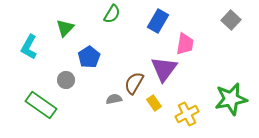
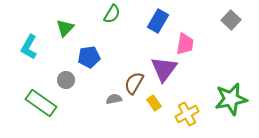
blue pentagon: rotated 25 degrees clockwise
green rectangle: moved 2 px up
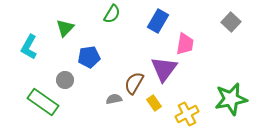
gray square: moved 2 px down
gray circle: moved 1 px left
green rectangle: moved 2 px right, 1 px up
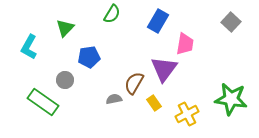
green star: rotated 20 degrees clockwise
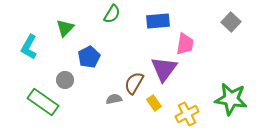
blue rectangle: rotated 55 degrees clockwise
blue pentagon: rotated 20 degrees counterclockwise
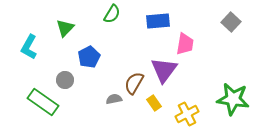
purple triangle: moved 1 px down
green star: moved 2 px right
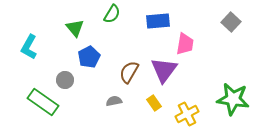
green triangle: moved 10 px right; rotated 24 degrees counterclockwise
brown semicircle: moved 5 px left, 11 px up
gray semicircle: moved 2 px down
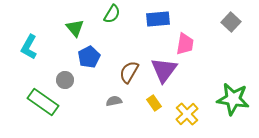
blue rectangle: moved 2 px up
yellow cross: rotated 15 degrees counterclockwise
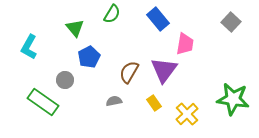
blue rectangle: rotated 55 degrees clockwise
